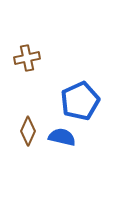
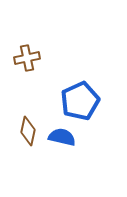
brown diamond: rotated 12 degrees counterclockwise
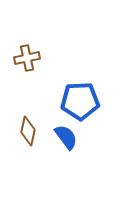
blue pentagon: rotated 21 degrees clockwise
blue semicircle: moved 4 px right; rotated 40 degrees clockwise
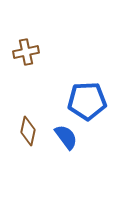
brown cross: moved 1 px left, 6 px up
blue pentagon: moved 7 px right
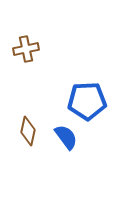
brown cross: moved 3 px up
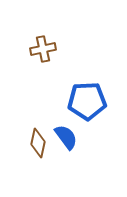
brown cross: moved 17 px right
brown diamond: moved 10 px right, 12 px down
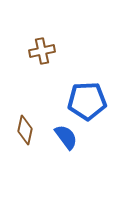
brown cross: moved 1 px left, 2 px down
brown diamond: moved 13 px left, 13 px up
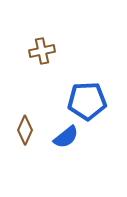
brown diamond: rotated 12 degrees clockwise
blue semicircle: rotated 88 degrees clockwise
